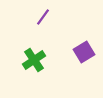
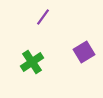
green cross: moved 2 px left, 2 px down
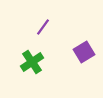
purple line: moved 10 px down
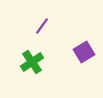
purple line: moved 1 px left, 1 px up
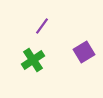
green cross: moved 1 px right, 2 px up
